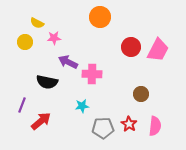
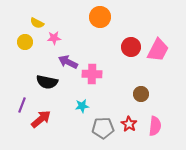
red arrow: moved 2 px up
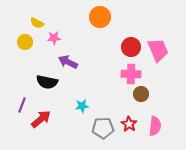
pink trapezoid: rotated 50 degrees counterclockwise
pink cross: moved 39 px right
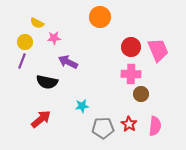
purple line: moved 44 px up
